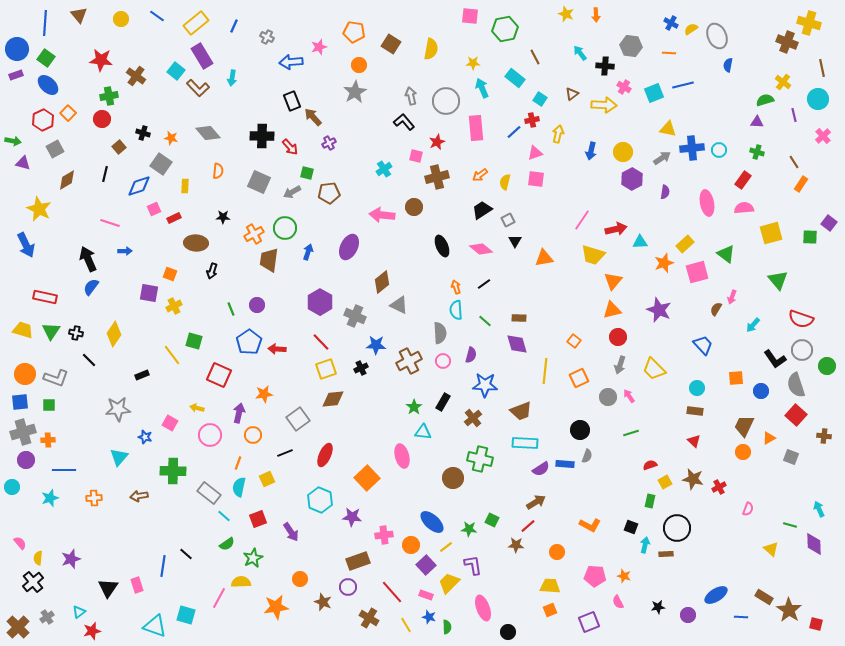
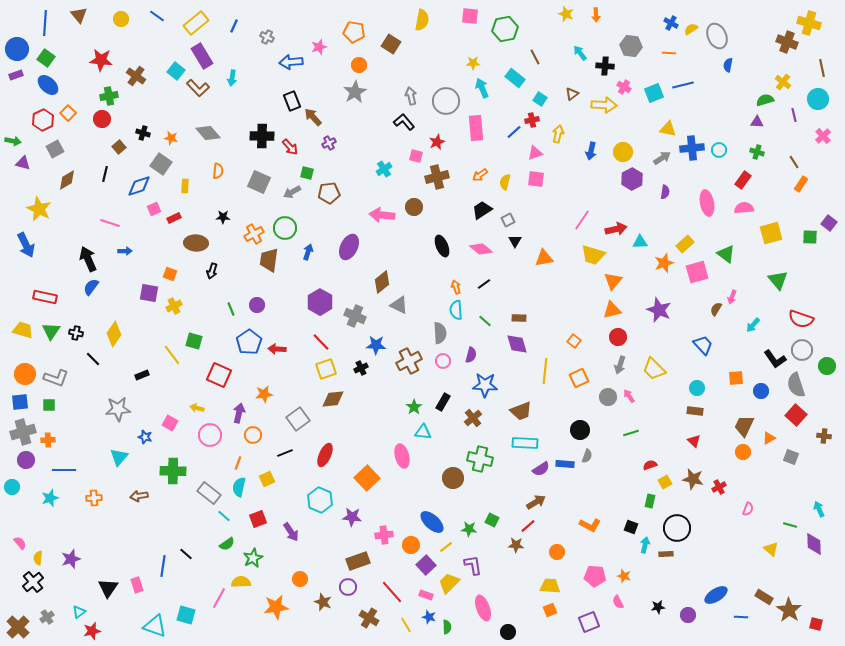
yellow semicircle at (431, 49): moved 9 px left, 29 px up
black line at (89, 360): moved 4 px right, 1 px up
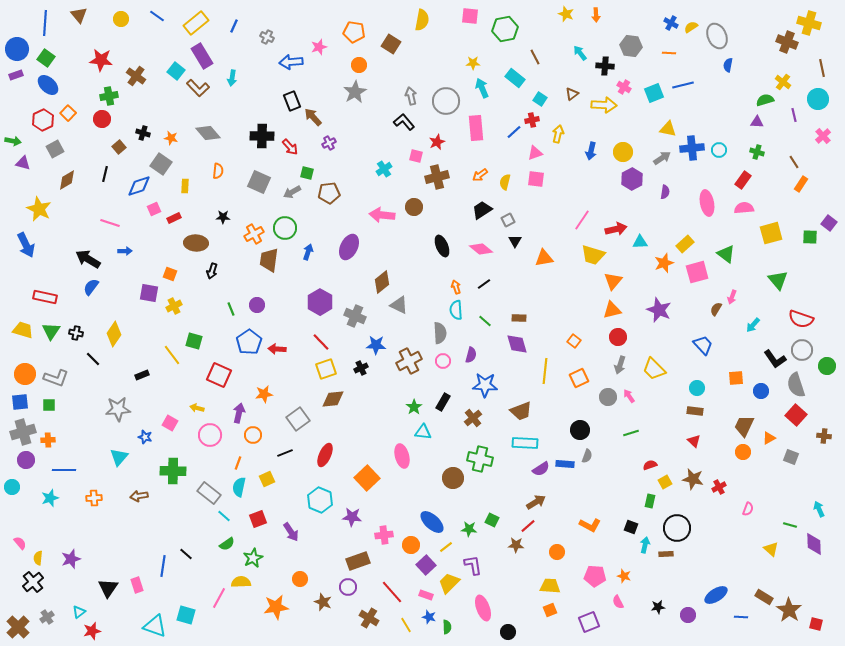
yellow semicircle at (691, 29): moved 2 px up
black arrow at (88, 259): rotated 35 degrees counterclockwise
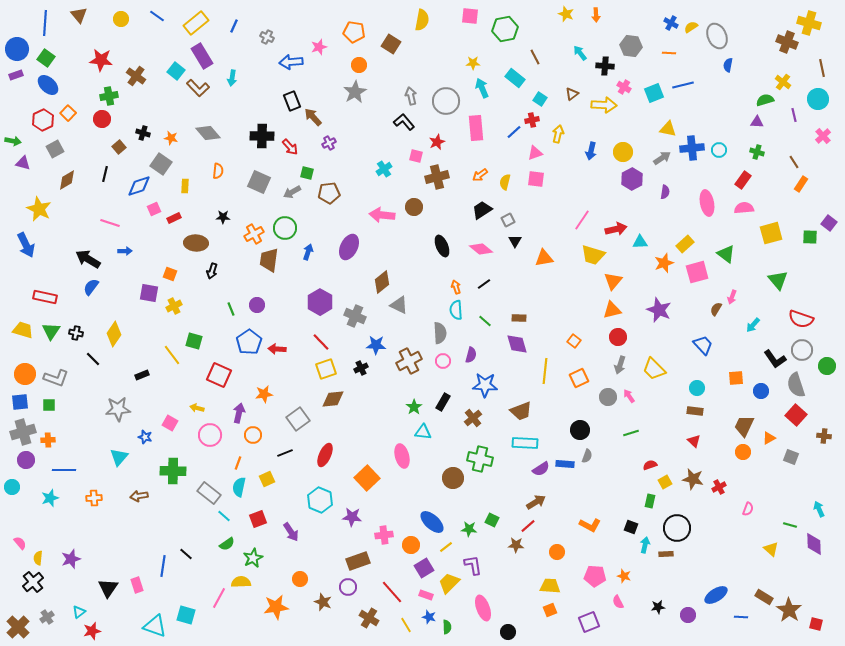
purple square at (426, 565): moved 2 px left, 3 px down; rotated 12 degrees clockwise
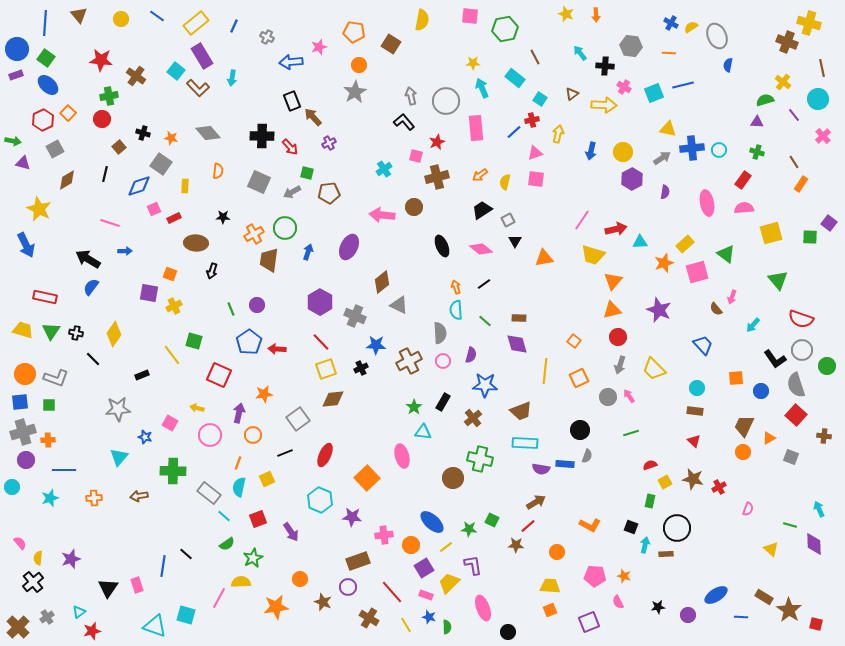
purple line at (794, 115): rotated 24 degrees counterclockwise
brown semicircle at (716, 309): rotated 72 degrees counterclockwise
purple semicircle at (541, 469): rotated 42 degrees clockwise
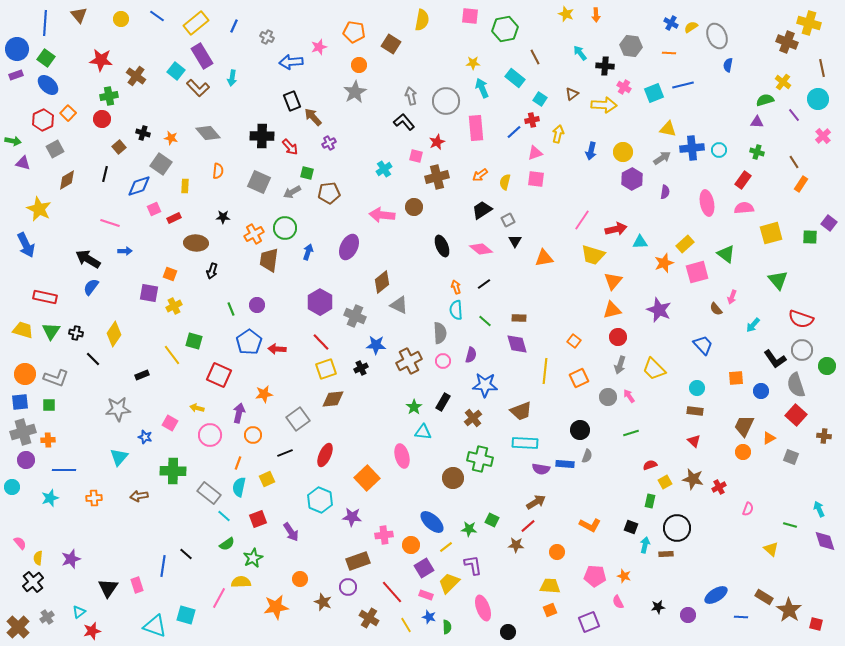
purple diamond at (814, 544): moved 11 px right, 3 px up; rotated 15 degrees counterclockwise
